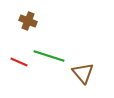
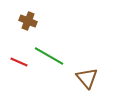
green line: rotated 12 degrees clockwise
brown triangle: moved 4 px right, 5 px down
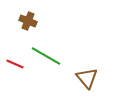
green line: moved 3 px left
red line: moved 4 px left, 2 px down
